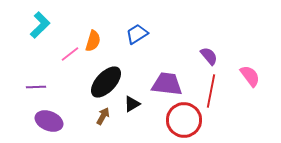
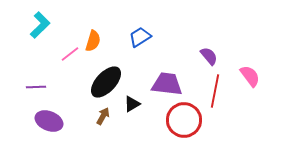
blue trapezoid: moved 3 px right, 3 px down
red line: moved 4 px right
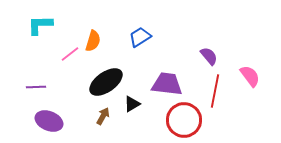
cyan L-shape: rotated 136 degrees counterclockwise
black ellipse: rotated 12 degrees clockwise
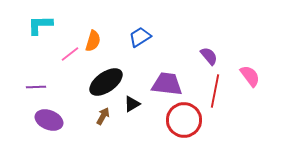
purple ellipse: moved 1 px up
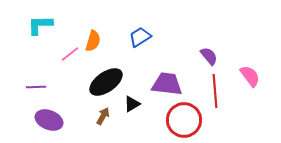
red line: rotated 16 degrees counterclockwise
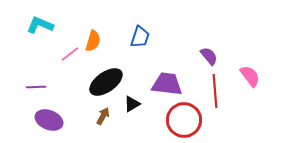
cyan L-shape: rotated 24 degrees clockwise
blue trapezoid: rotated 140 degrees clockwise
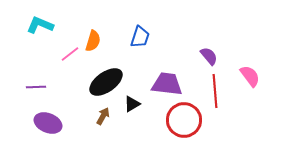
purple ellipse: moved 1 px left, 3 px down
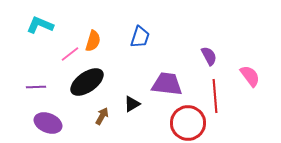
purple semicircle: rotated 12 degrees clockwise
black ellipse: moved 19 px left
red line: moved 5 px down
brown arrow: moved 1 px left
red circle: moved 4 px right, 3 px down
